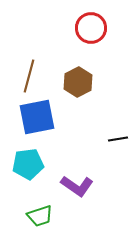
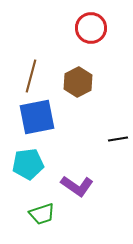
brown line: moved 2 px right
green trapezoid: moved 2 px right, 2 px up
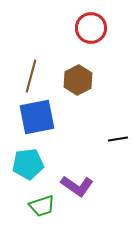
brown hexagon: moved 2 px up
green trapezoid: moved 8 px up
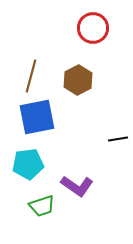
red circle: moved 2 px right
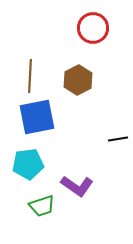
brown line: moved 1 px left; rotated 12 degrees counterclockwise
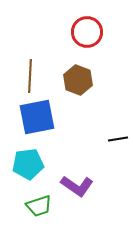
red circle: moved 6 px left, 4 px down
brown hexagon: rotated 12 degrees counterclockwise
green trapezoid: moved 3 px left
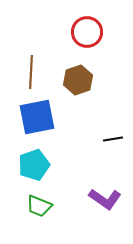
brown line: moved 1 px right, 4 px up
brown hexagon: rotated 20 degrees clockwise
black line: moved 5 px left
cyan pentagon: moved 6 px right, 1 px down; rotated 12 degrees counterclockwise
purple L-shape: moved 28 px right, 13 px down
green trapezoid: rotated 40 degrees clockwise
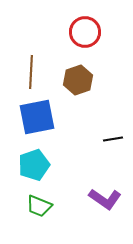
red circle: moved 2 px left
